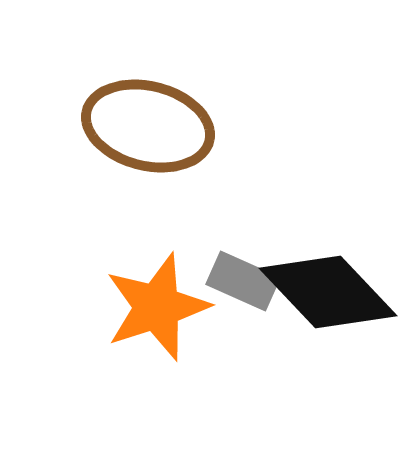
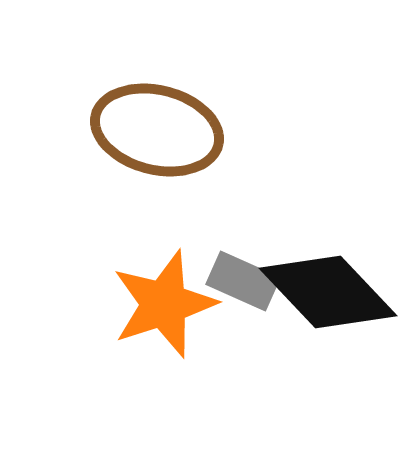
brown ellipse: moved 9 px right, 4 px down
orange star: moved 7 px right, 3 px up
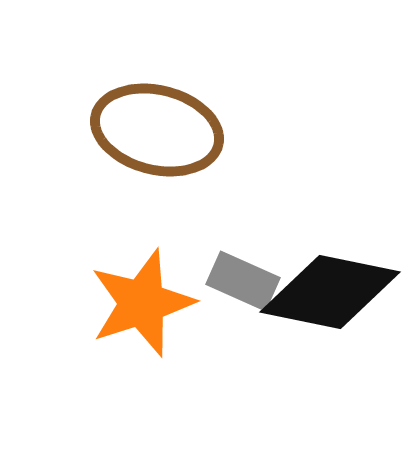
black diamond: moved 2 px right; rotated 35 degrees counterclockwise
orange star: moved 22 px left, 1 px up
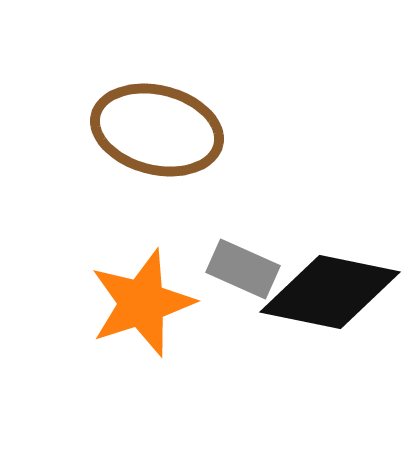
gray rectangle: moved 12 px up
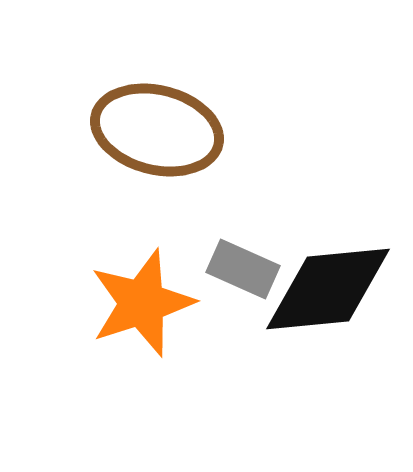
black diamond: moved 2 px left, 3 px up; rotated 17 degrees counterclockwise
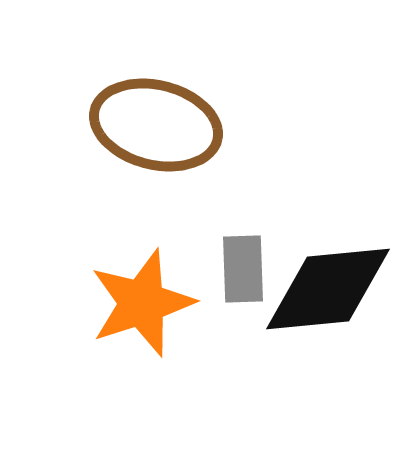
brown ellipse: moved 1 px left, 5 px up
gray rectangle: rotated 64 degrees clockwise
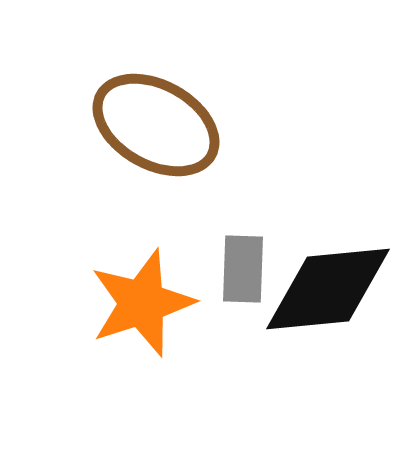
brown ellipse: rotated 15 degrees clockwise
gray rectangle: rotated 4 degrees clockwise
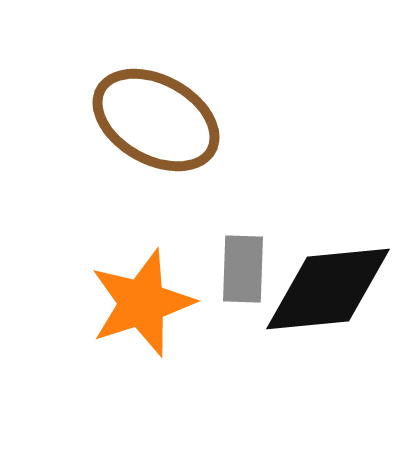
brown ellipse: moved 5 px up
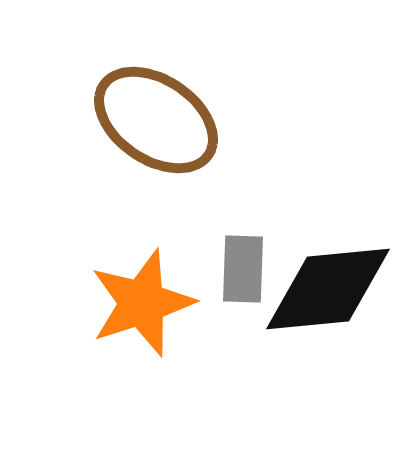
brown ellipse: rotated 5 degrees clockwise
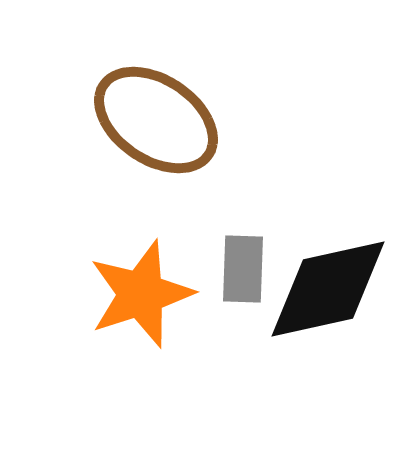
black diamond: rotated 7 degrees counterclockwise
orange star: moved 1 px left, 9 px up
